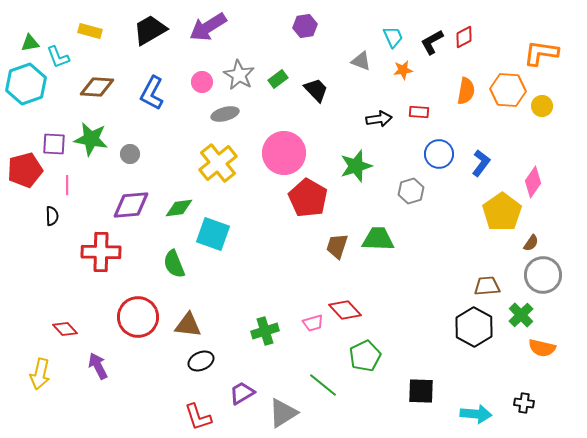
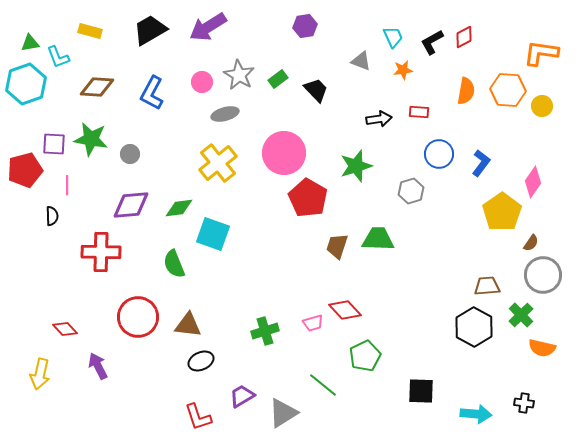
purple trapezoid at (242, 393): moved 3 px down
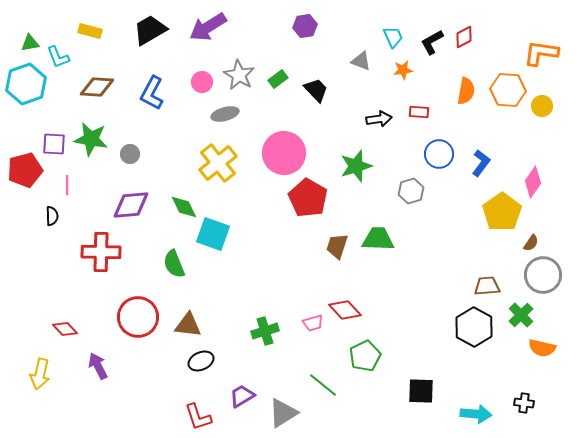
green diamond at (179, 208): moved 5 px right, 1 px up; rotated 72 degrees clockwise
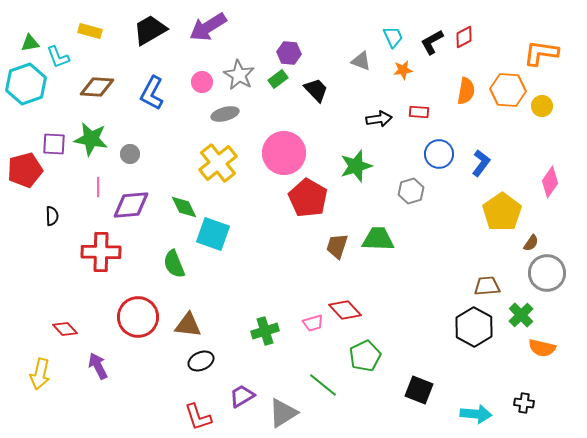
purple hexagon at (305, 26): moved 16 px left, 27 px down; rotated 15 degrees clockwise
pink diamond at (533, 182): moved 17 px right
pink line at (67, 185): moved 31 px right, 2 px down
gray circle at (543, 275): moved 4 px right, 2 px up
black square at (421, 391): moved 2 px left, 1 px up; rotated 20 degrees clockwise
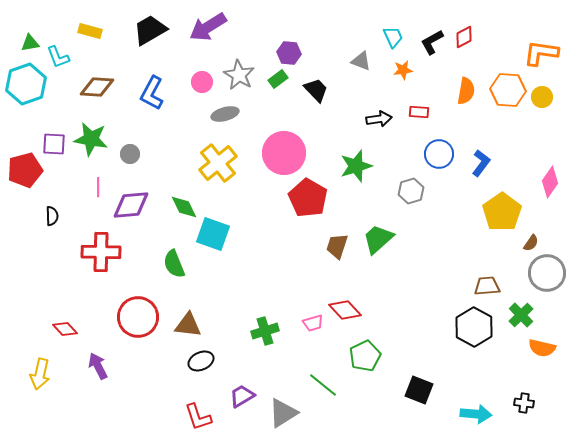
yellow circle at (542, 106): moved 9 px up
green trapezoid at (378, 239): rotated 44 degrees counterclockwise
